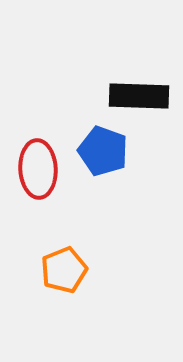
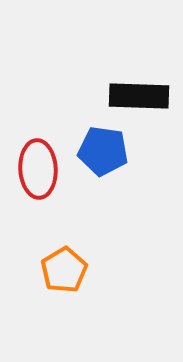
blue pentagon: rotated 12 degrees counterclockwise
orange pentagon: rotated 9 degrees counterclockwise
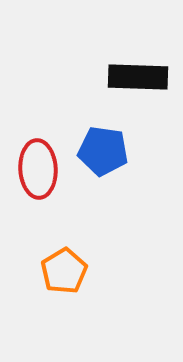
black rectangle: moved 1 px left, 19 px up
orange pentagon: moved 1 px down
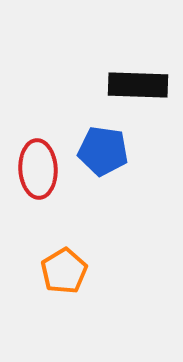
black rectangle: moved 8 px down
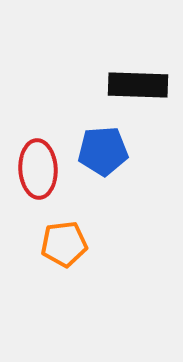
blue pentagon: rotated 12 degrees counterclockwise
orange pentagon: moved 27 px up; rotated 24 degrees clockwise
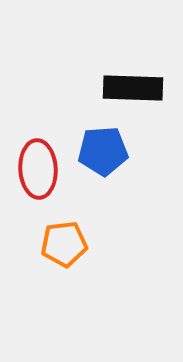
black rectangle: moved 5 px left, 3 px down
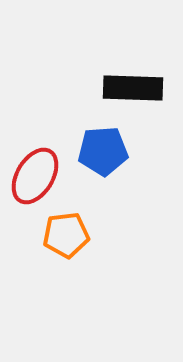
red ellipse: moved 3 px left, 7 px down; rotated 34 degrees clockwise
orange pentagon: moved 2 px right, 9 px up
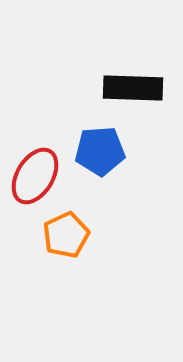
blue pentagon: moved 3 px left
orange pentagon: rotated 18 degrees counterclockwise
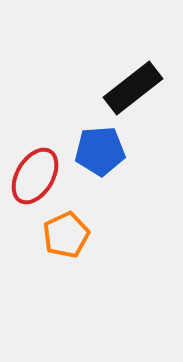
black rectangle: rotated 40 degrees counterclockwise
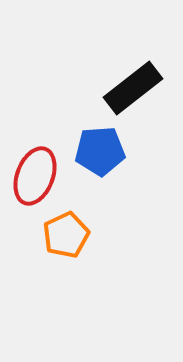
red ellipse: rotated 10 degrees counterclockwise
